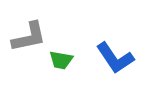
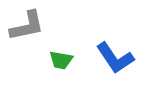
gray L-shape: moved 2 px left, 11 px up
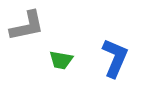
blue L-shape: rotated 123 degrees counterclockwise
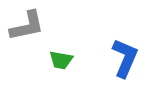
blue L-shape: moved 10 px right
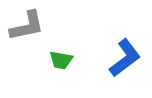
blue L-shape: rotated 30 degrees clockwise
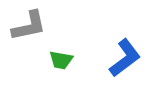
gray L-shape: moved 2 px right
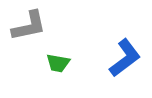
green trapezoid: moved 3 px left, 3 px down
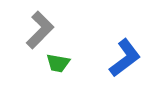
gray L-shape: moved 11 px right, 4 px down; rotated 33 degrees counterclockwise
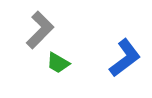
green trapezoid: rotated 20 degrees clockwise
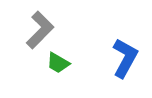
blue L-shape: rotated 24 degrees counterclockwise
